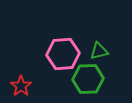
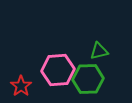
pink hexagon: moved 5 px left, 16 px down
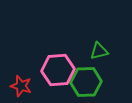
green hexagon: moved 2 px left, 3 px down
red star: rotated 20 degrees counterclockwise
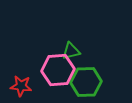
green triangle: moved 28 px left
red star: rotated 10 degrees counterclockwise
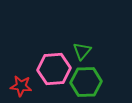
green triangle: moved 11 px right; rotated 36 degrees counterclockwise
pink hexagon: moved 4 px left, 1 px up
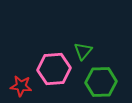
green triangle: moved 1 px right
green hexagon: moved 15 px right
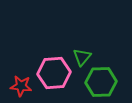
green triangle: moved 1 px left, 6 px down
pink hexagon: moved 4 px down
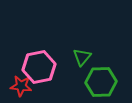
pink hexagon: moved 15 px left, 6 px up; rotated 8 degrees counterclockwise
